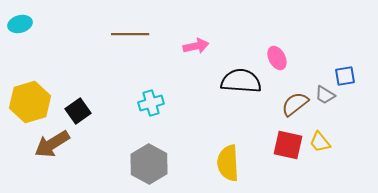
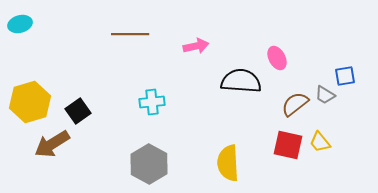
cyan cross: moved 1 px right, 1 px up; rotated 10 degrees clockwise
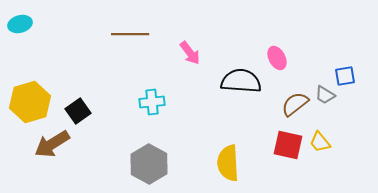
pink arrow: moved 6 px left, 7 px down; rotated 65 degrees clockwise
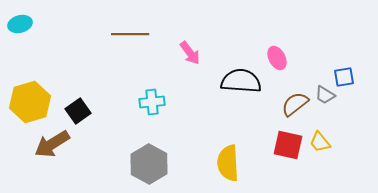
blue square: moved 1 px left, 1 px down
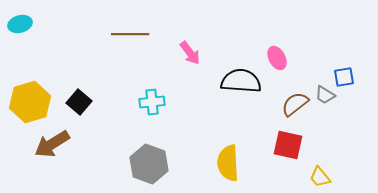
black square: moved 1 px right, 9 px up; rotated 15 degrees counterclockwise
yellow trapezoid: moved 35 px down
gray hexagon: rotated 9 degrees counterclockwise
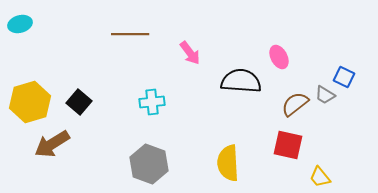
pink ellipse: moved 2 px right, 1 px up
blue square: rotated 35 degrees clockwise
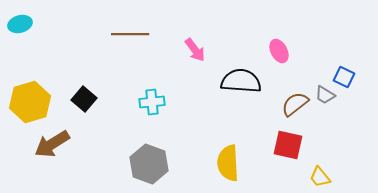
pink arrow: moved 5 px right, 3 px up
pink ellipse: moved 6 px up
black square: moved 5 px right, 3 px up
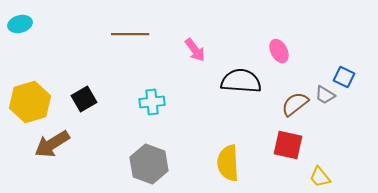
black square: rotated 20 degrees clockwise
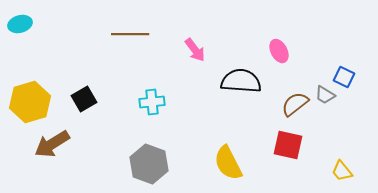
yellow semicircle: rotated 24 degrees counterclockwise
yellow trapezoid: moved 22 px right, 6 px up
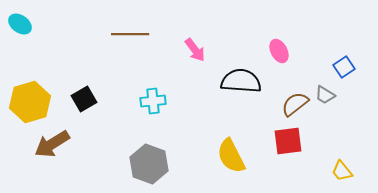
cyan ellipse: rotated 50 degrees clockwise
blue square: moved 10 px up; rotated 30 degrees clockwise
cyan cross: moved 1 px right, 1 px up
red square: moved 4 px up; rotated 20 degrees counterclockwise
yellow semicircle: moved 3 px right, 7 px up
